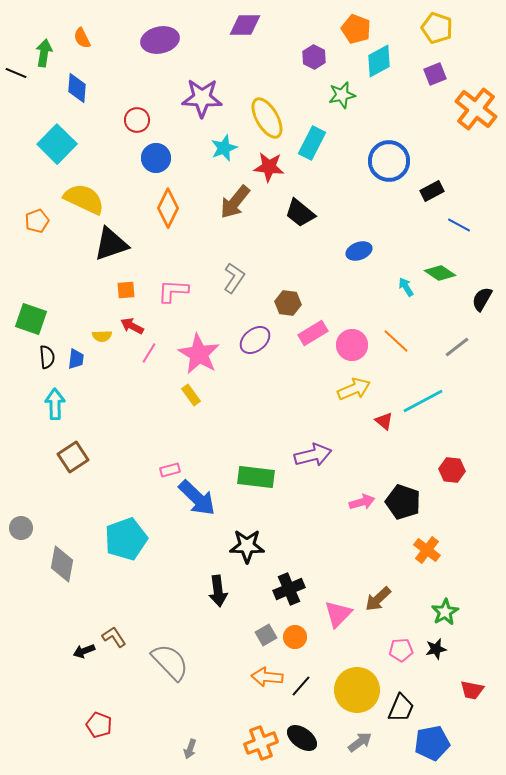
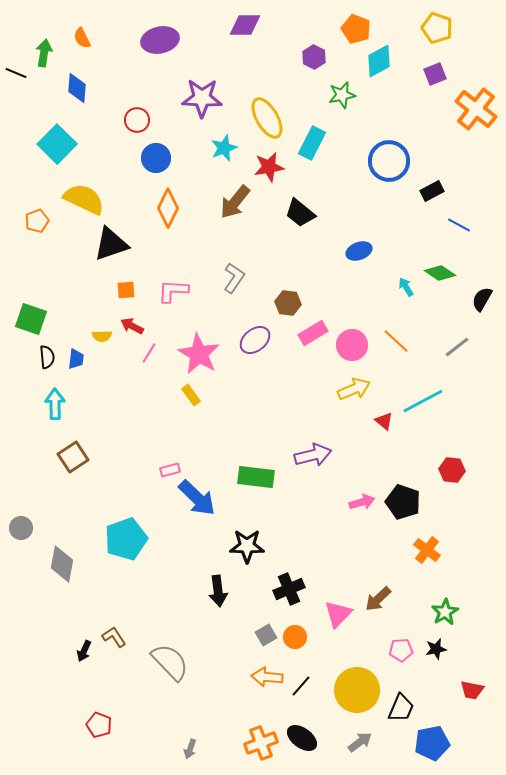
red star at (269, 167): rotated 16 degrees counterclockwise
black arrow at (84, 651): rotated 45 degrees counterclockwise
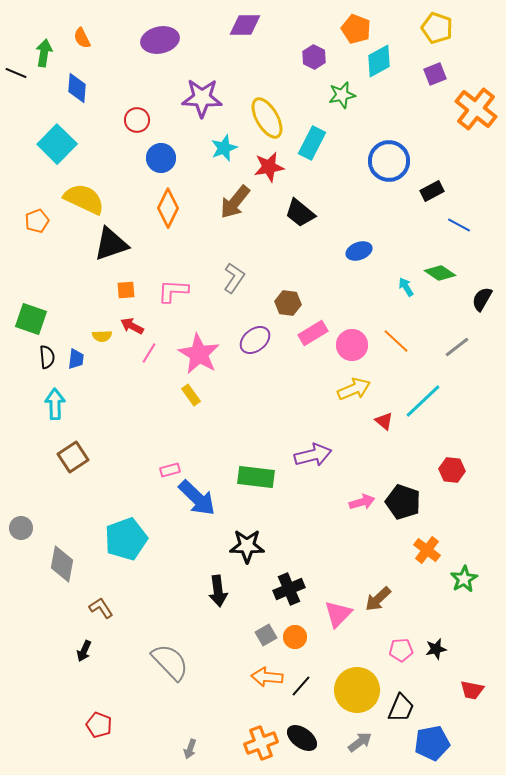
blue circle at (156, 158): moved 5 px right
cyan line at (423, 401): rotated 15 degrees counterclockwise
green star at (445, 612): moved 19 px right, 33 px up
brown L-shape at (114, 637): moved 13 px left, 29 px up
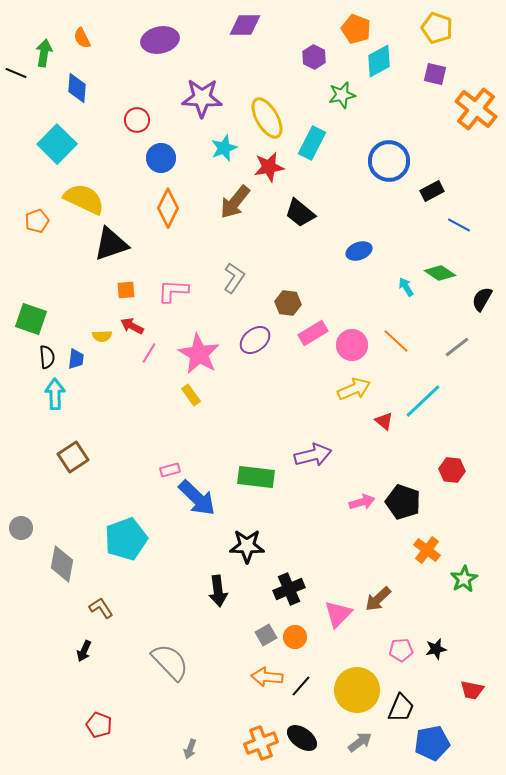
purple square at (435, 74): rotated 35 degrees clockwise
cyan arrow at (55, 404): moved 10 px up
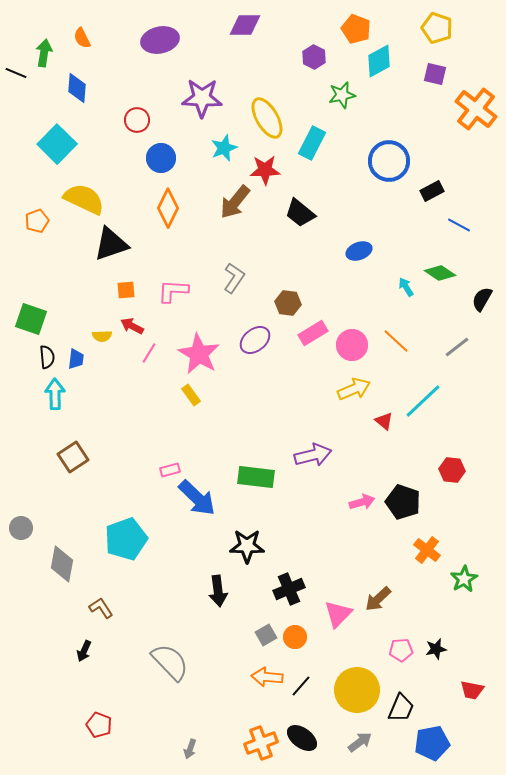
red star at (269, 167): moved 4 px left, 3 px down; rotated 8 degrees clockwise
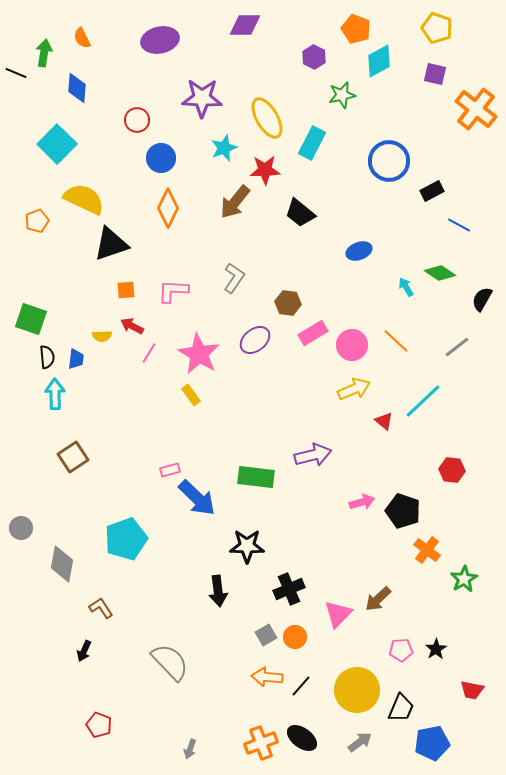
black pentagon at (403, 502): moved 9 px down
black star at (436, 649): rotated 20 degrees counterclockwise
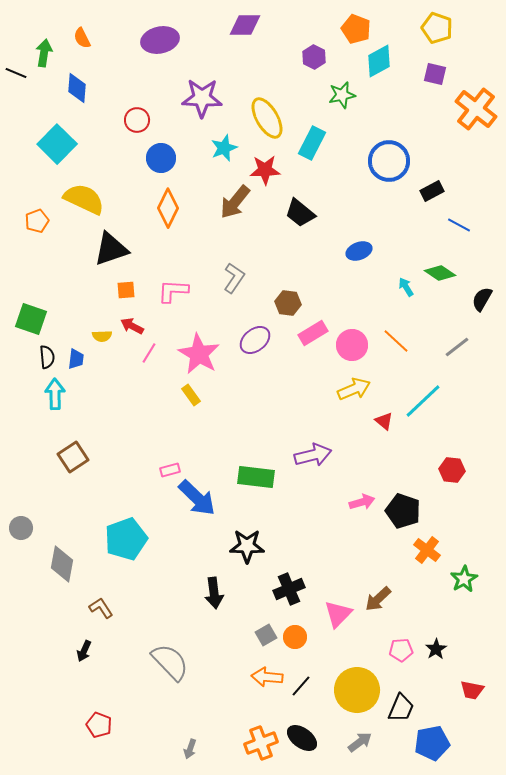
black triangle at (111, 244): moved 5 px down
black arrow at (218, 591): moved 4 px left, 2 px down
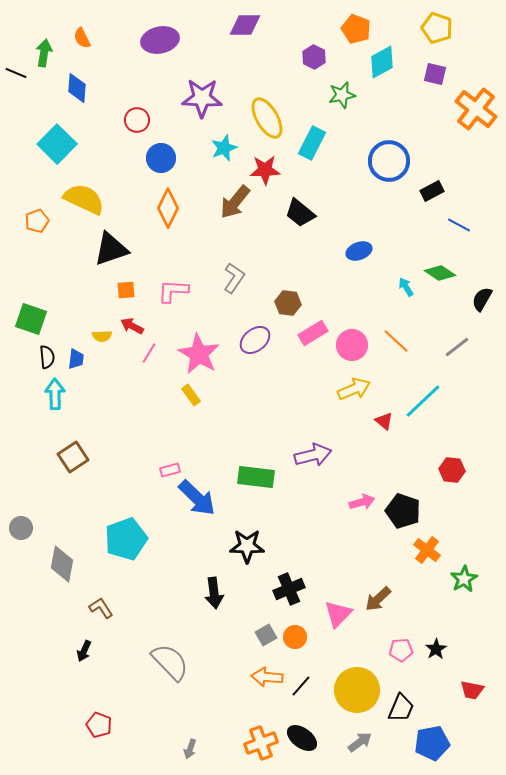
cyan diamond at (379, 61): moved 3 px right, 1 px down
